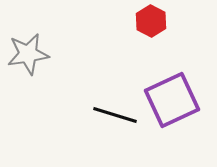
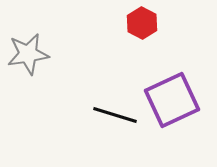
red hexagon: moved 9 px left, 2 px down
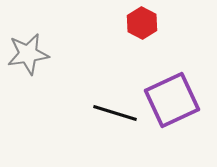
black line: moved 2 px up
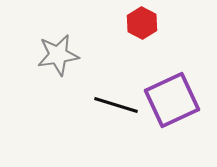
gray star: moved 30 px right, 1 px down
black line: moved 1 px right, 8 px up
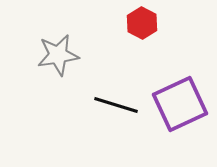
purple square: moved 8 px right, 4 px down
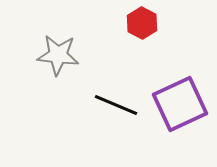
gray star: rotated 15 degrees clockwise
black line: rotated 6 degrees clockwise
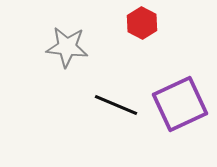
gray star: moved 9 px right, 8 px up
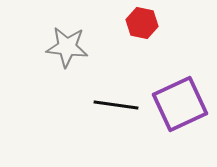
red hexagon: rotated 16 degrees counterclockwise
black line: rotated 15 degrees counterclockwise
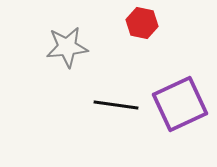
gray star: rotated 12 degrees counterclockwise
